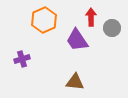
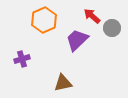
red arrow: moved 1 px right, 1 px up; rotated 48 degrees counterclockwise
purple trapezoid: rotated 80 degrees clockwise
brown triangle: moved 12 px left, 1 px down; rotated 18 degrees counterclockwise
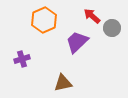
purple trapezoid: moved 2 px down
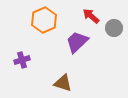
red arrow: moved 1 px left
gray circle: moved 2 px right
purple cross: moved 1 px down
brown triangle: rotated 30 degrees clockwise
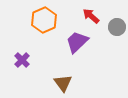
gray circle: moved 3 px right, 1 px up
purple cross: rotated 28 degrees counterclockwise
brown triangle: rotated 36 degrees clockwise
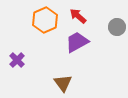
red arrow: moved 13 px left
orange hexagon: moved 1 px right
purple trapezoid: rotated 15 degrees clockwise
purple cross: moved 5 px left
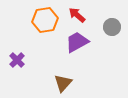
red arrow: moved 1 px left, 1 px up
orange hexagon: rotated 15 degrees clockwise
gray circle: moved 5 px left
brown triangle: rotated 18 degrees clockwise
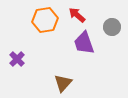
purple trapezoid: moved 7 px right, 1 px down; rotated 80 degrees counterclockwise
purple cross: moved 1 px up
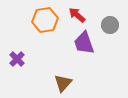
gray circle: moved 2 px left, 2 px up
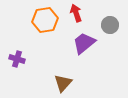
red arrow: moved 1 px left, 2 px up; rotated 30 degrees clockwise
purple trapezoid: rotated 70 degrees clockwise
purple cross: rotated 28 degrees counterclockwise
